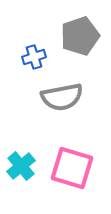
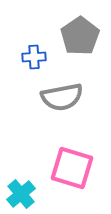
gray pentagon: rotated 15 degrees counterclockwise
blue cross: rotated 15 degrees clockwise
cyan cross: moved 28 px down
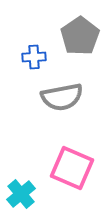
pink square: rotated 6 degrees clockwise
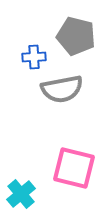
gray pentagon: moved 4 px left; rotated 24 degrees counterclockwise
gray semicircle: moved 8 px up
pink square: moved 2 px right; rotated 9 degrees counterclockwise
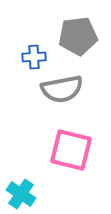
gray pentagon: moved 2 px right; rotated 21 degrees counterclockwise
pink square: moved 3 px left, 18 px up
cyan cross: rotated 16 degrees counterclockwise
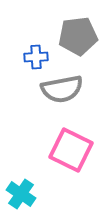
blue cross: moved 2 px right
pink square: rotated 12 degrees clockwise
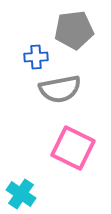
gray pentagon: moved 4 px left, 6 px up
gray semicircle: moved 2 px left
pink square: moved 2 px right, 2 px up
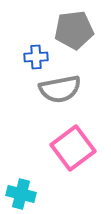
pink square: rotated 27 degrees clockwise
cyan cross: rotated 20 degrees counterclockwise
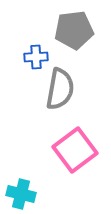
gray semicircle: rotated 69 degrees counterclockwise
pink square: moved 2 px right, 2 px down
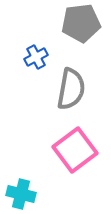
gray pentagon: moved 7 px right, 7 px up
blue cross: rotated 25 degrees counterclockwise
gray semicircle: moved 11 px right
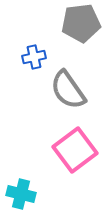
blue cross: moved 2 px left; rotated 15 degrees clockwise
gray semicircle: moved 3 px left, 1 px down; rotated 135 degrees clockwise
